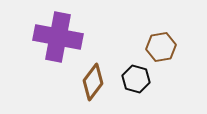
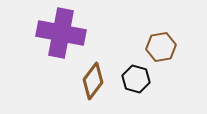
purple cross: moved 3 px right, 4 px up
brown diamond: moved 1 px up
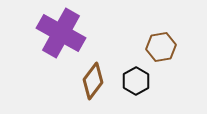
purple cross: rotated 18 degrees clockwise
black hexagon: moved 2 px down; rotated 16 degrees clockwise
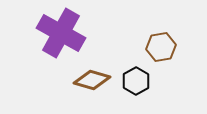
brown diamond: moved 1 px left, 1 px up; rotated 69 degrees clockwise
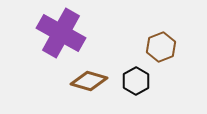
brown hexagon: rotated 12 degrees counterclockwise
brown diamond: moved 3 px left, 1 px down
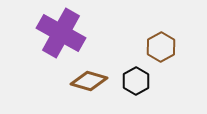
brown hexagon: rotated 8 degrees counterclockwise
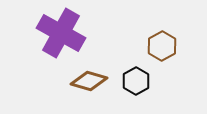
brown hexagon: moved 1 px right, 1 px up
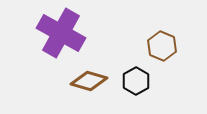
brown hexagon: rotated 8 degrees counterclockwise
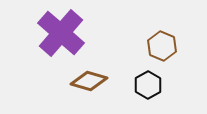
purple cross: rotated 12 degrees clockwise
black hexagon: moved 12 px right, 4 px down
